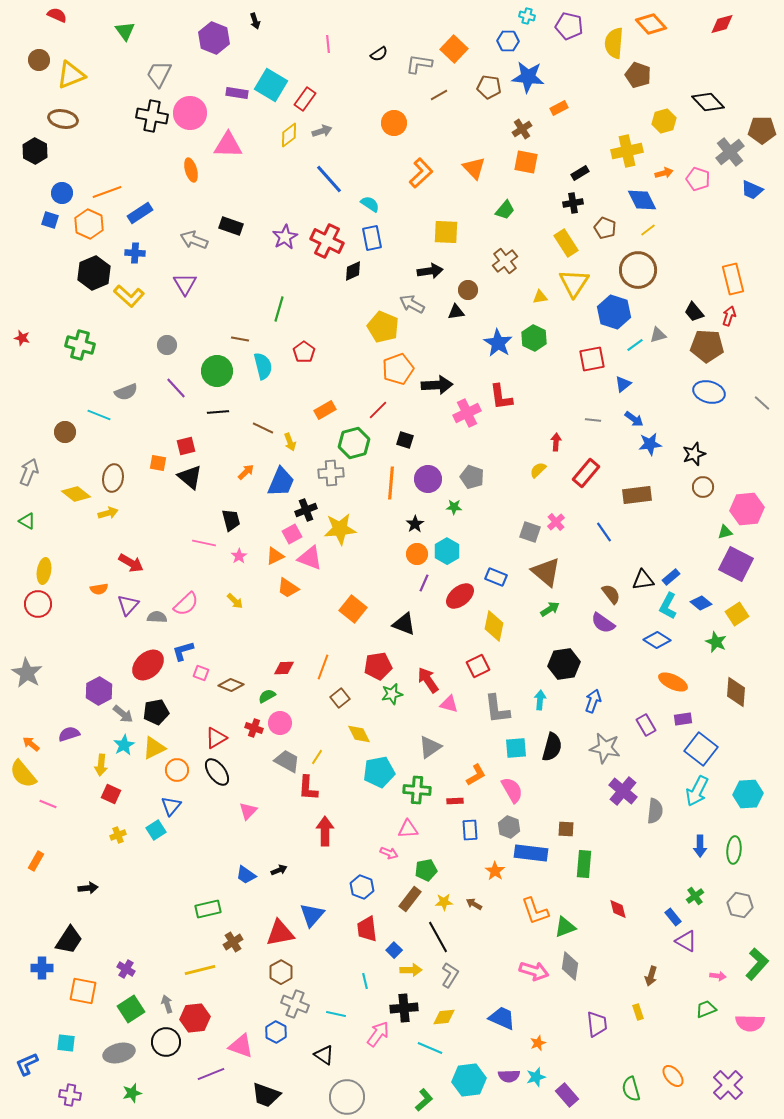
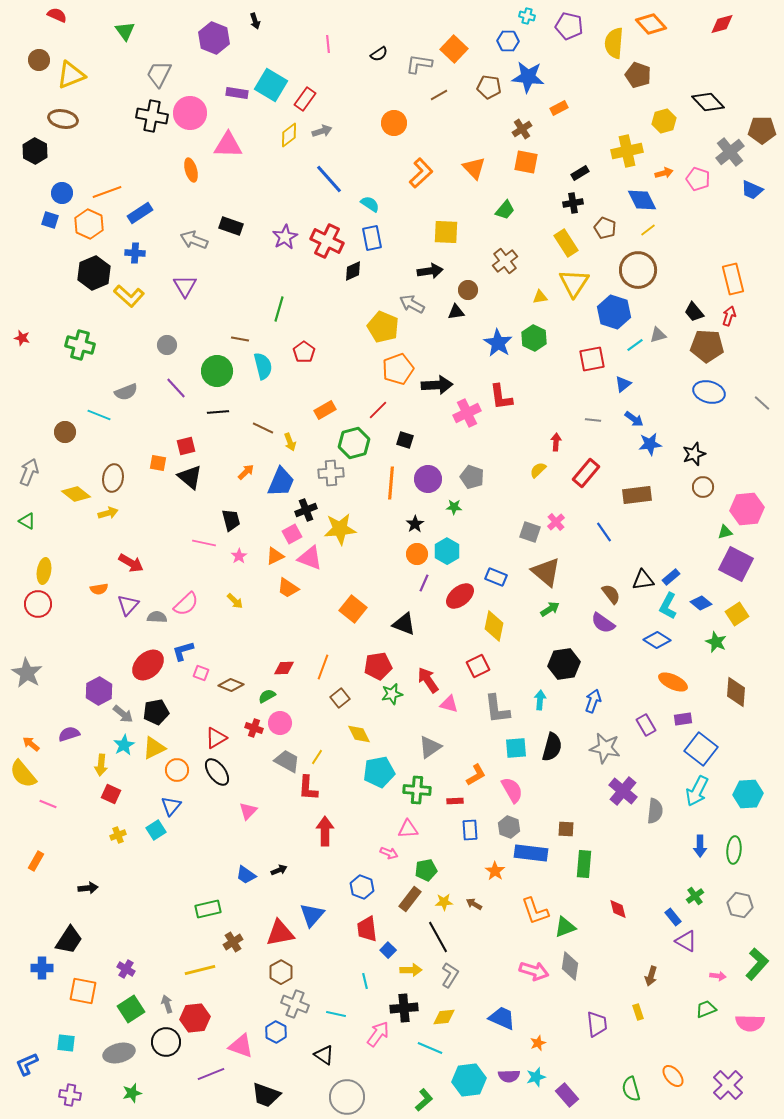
purple triangle at (185, 284): moved 2 px down
blue square at (394, 950): moved 6 px left
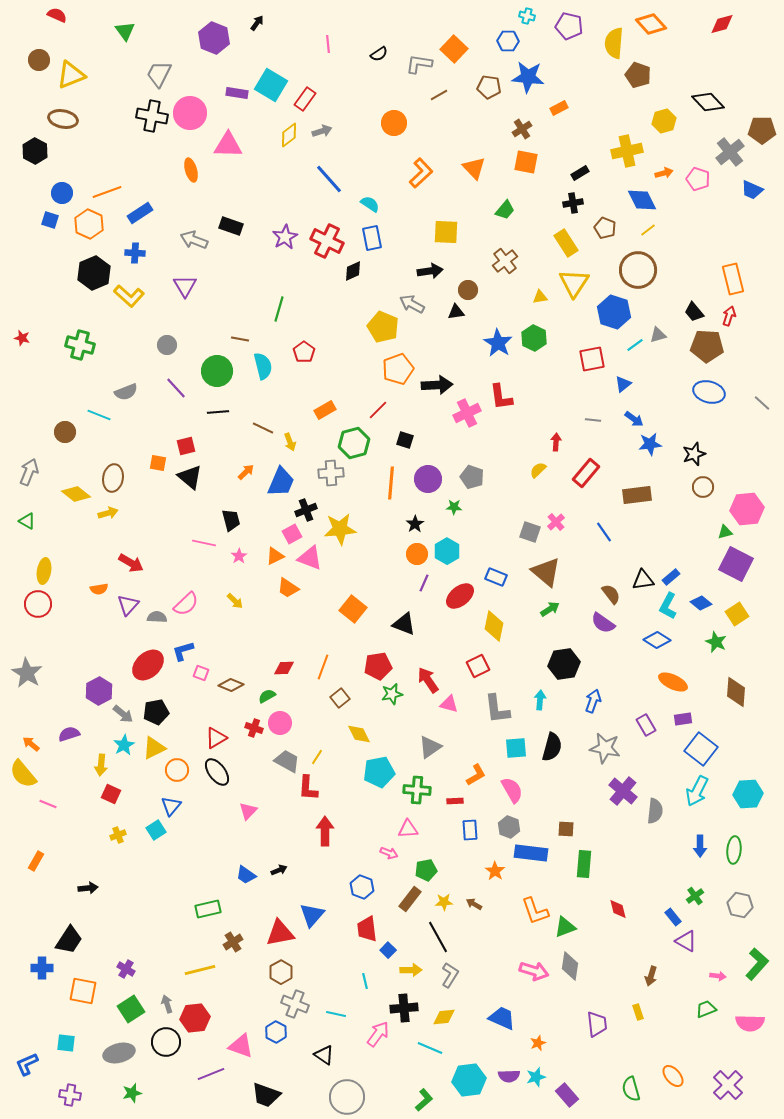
black arrow at (255, 21): moved 2 px right, 2 px down; rotated 126 degrees counterclockwise
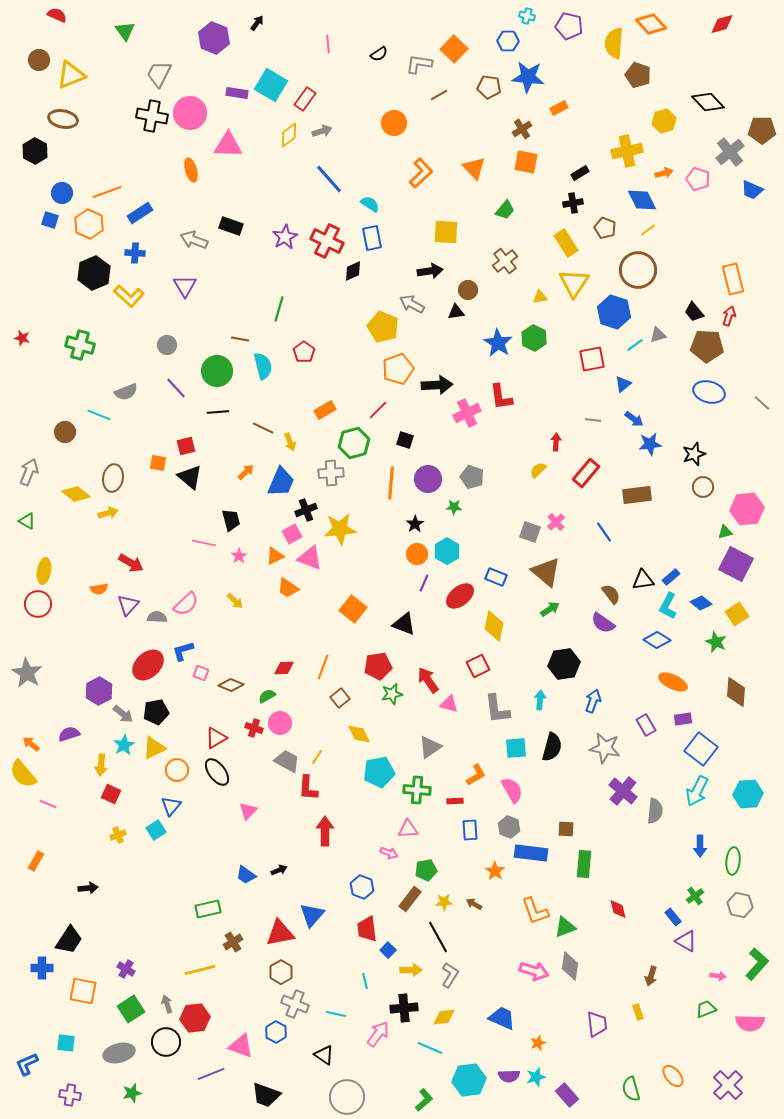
green ellipse at (734, 850): moved 1 px left, 11 px down
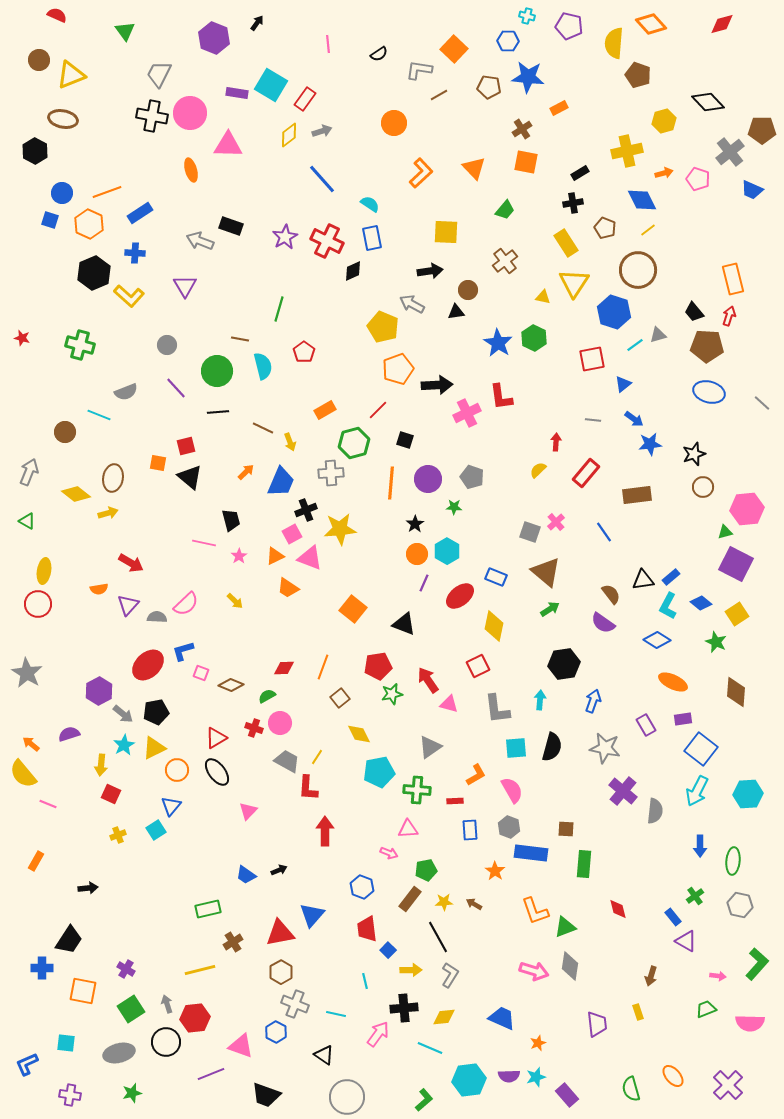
gray L-shape at (419, 64): moved 6 px down
blue line at (329, 179): moved 7 px left
gray arrow at (194, 240): moved 6 px right, 1 px down
yellow triangle at (540, 297): moved 3 px right; rotated 21 degrees clockwise
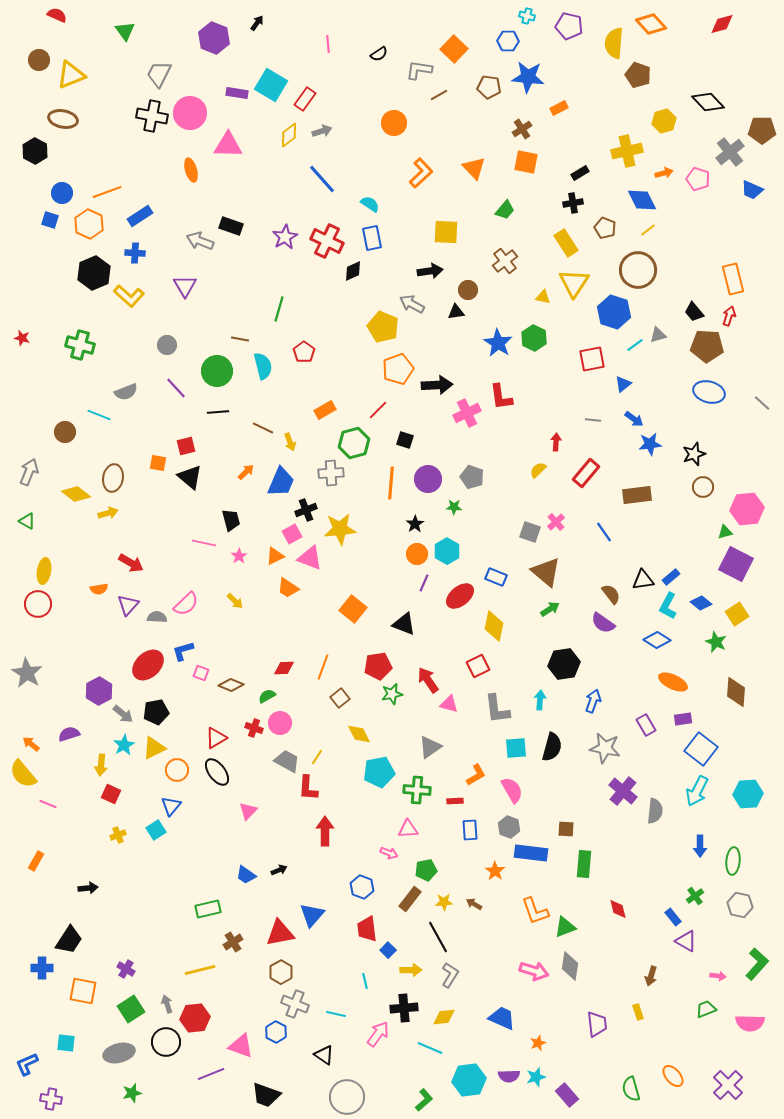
blue rectangle at (140, 213): moved 3 px down
purple cross at (70, 1095): moved 19 px left, 4 px down
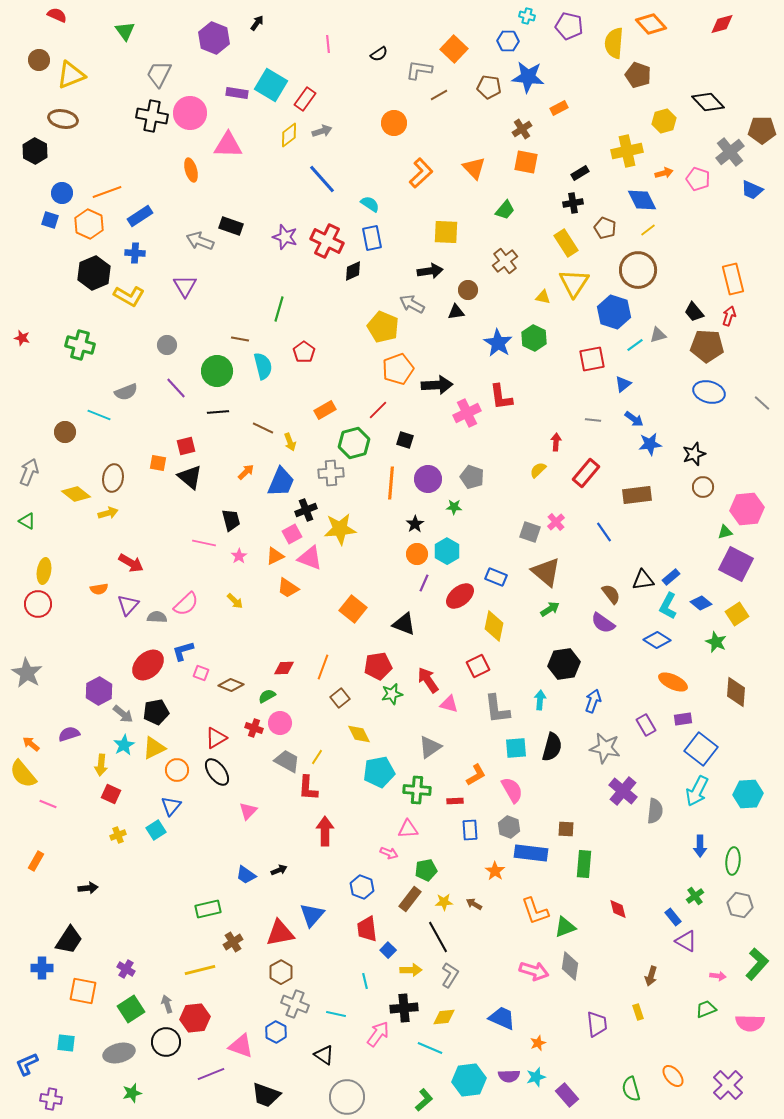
purple star at (285, 237): rotated 25 degrees counterclockwise
yellow L-shape at (129, 296): rotated 12 degrees counterclockwise
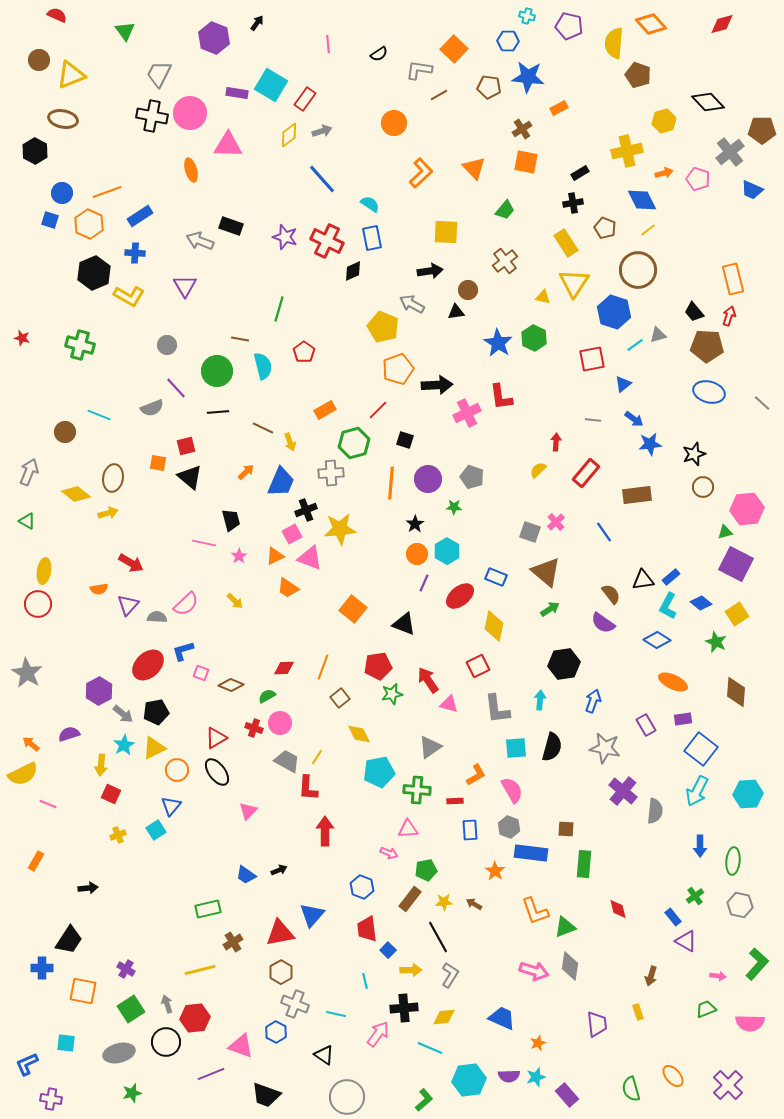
gray semicircle at (126, 392): moved 26 px right, 16 px down
yellow semicircle at (23, 774): rotated 76 degrees counterclockwise
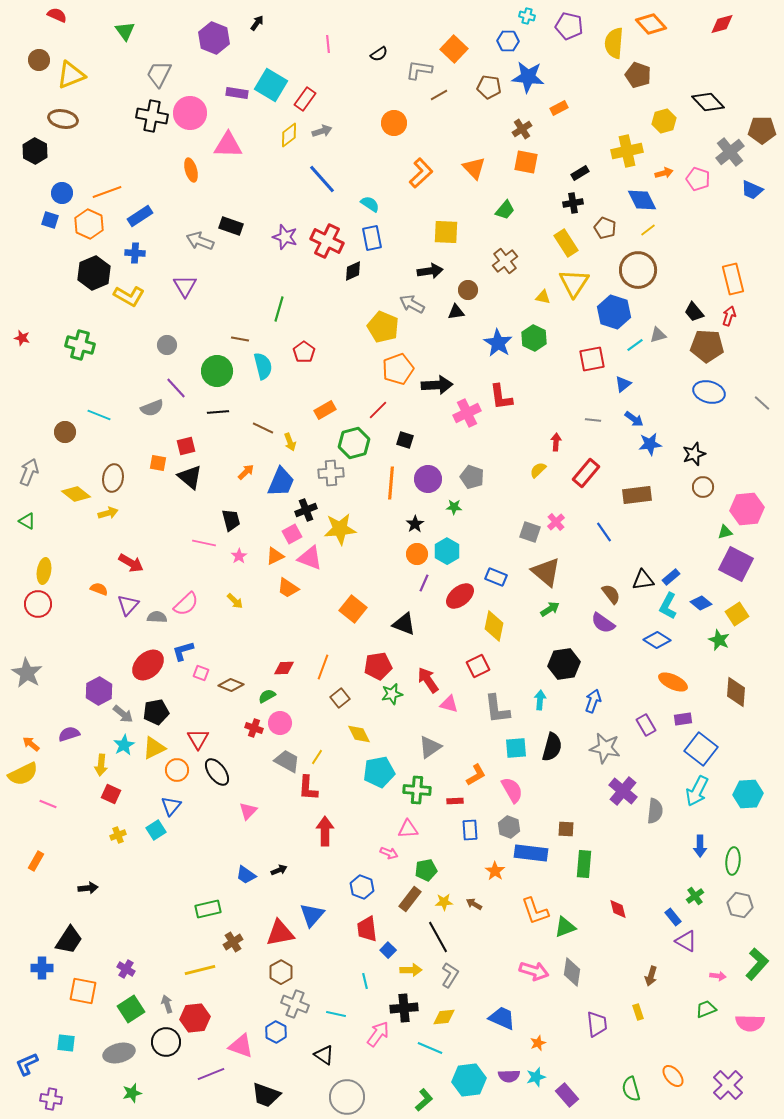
orange semicircle at (99, 589): rotated 150 degrees counterclockwise
green star at (716, 642): moved 3 px right, 2 px up
red triangle at (216, 738): moved 18 px left, 1 px down; rotated 30 degrees counterclockwise
gray diamond at (570, 966): moved 2 px right, 6 px down
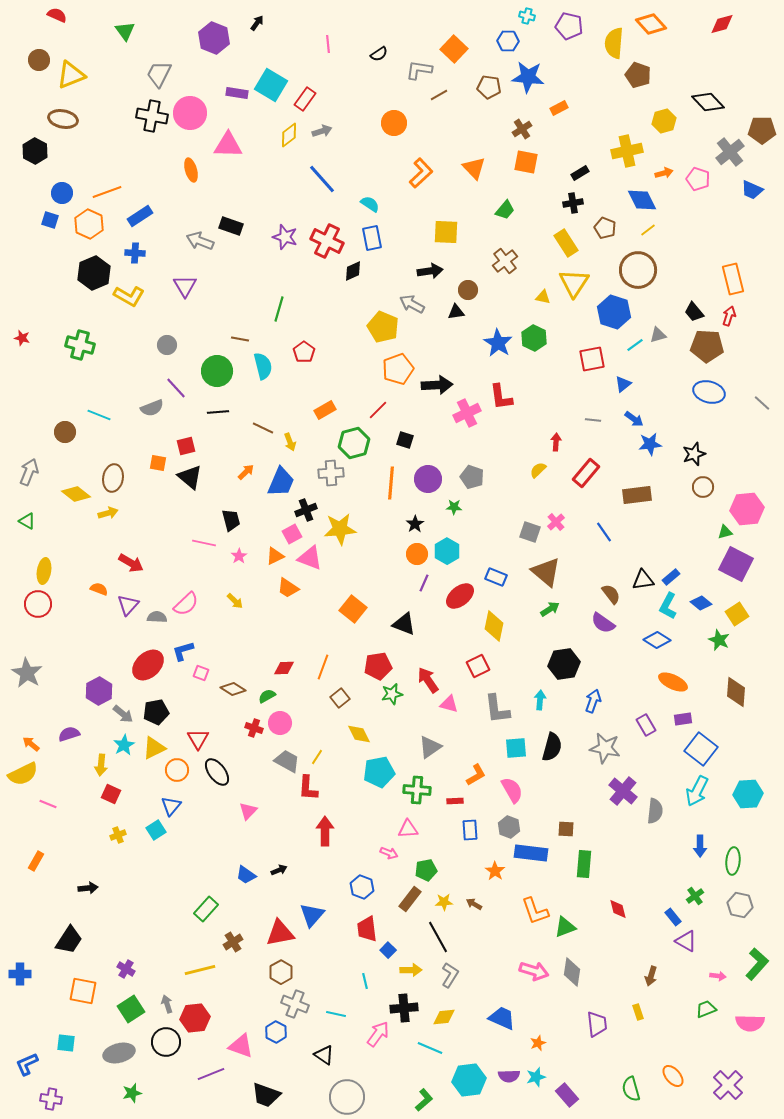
brown diamond at (231, 685): moved 2 px right, 4 px down; rotated 10 degrees clockwise
green rectangle at (208, 909): moved 2 px left; rotated 35 degrees counterclockwise
blue cross at (42, 968): moved 22 px left, 6 px down
